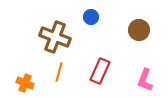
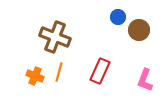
blue circle: moved 27 px right
orange cross: moved 10 px right, 7 px up
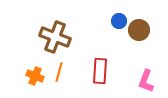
blue circle: moved 1 px right, 4 px down
red rectangle: rotated 20 degrees counterclockwise
pink L-shape: moved 1 px right, 1 px down
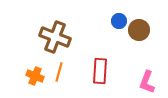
pink L-shape: moved 1 px right, 1 px down
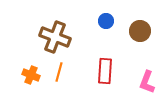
blue circle: moved 13 px left
brown circle: moved 1 px right, 1 px down
red rectangle: moved 5 px right
orange cross: moved 4 px left, 1 px up
